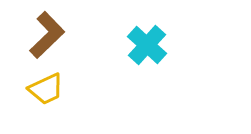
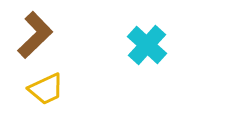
brown L-shape: moved 12 px left
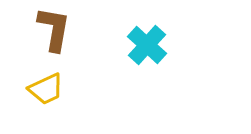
brown L-shape: moved 19 px right, 6 px up; rotated 36 degrees counterclockwise
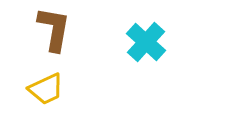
cyan cross: moved 1 px left, 3 px up
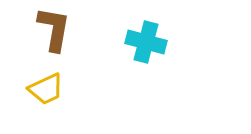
cyan cross: rotated 27 degrees counterclockwise
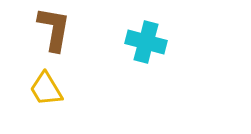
yellow trapezoid: rotated 84 degrees clockwise
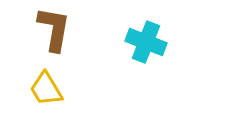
cyan cross: rotated 6 degrees clockwise
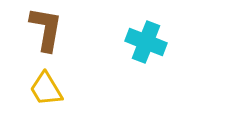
brown L-shape: moved 8 px left
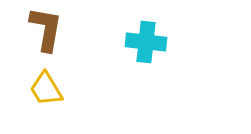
cyan cross: rotated 15 degrees counterclockwise
